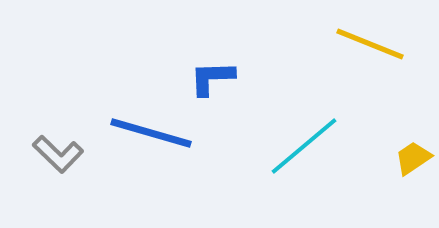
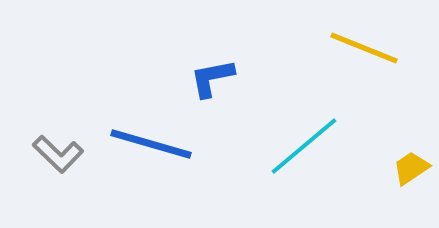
yellow line: moved 6 px left, 4 px down
blue L-shape: rotated 9 degrees counterclockwise
blue line: moved 11 px down
yellow trapezoid: moved 2 px left, 10 px down
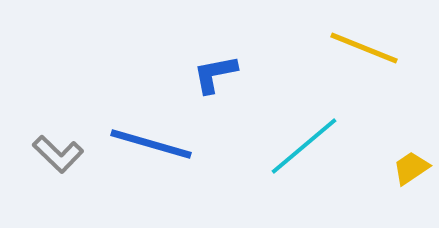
blue L-shape: moved 3 px right, 4 px up
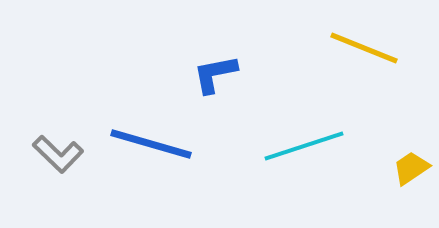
cyan line: rotated 22 degrees clockwise
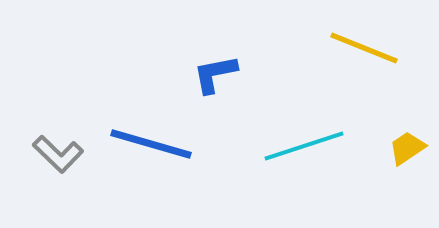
yellow trapezoid: moved 4 px left, 20 px up
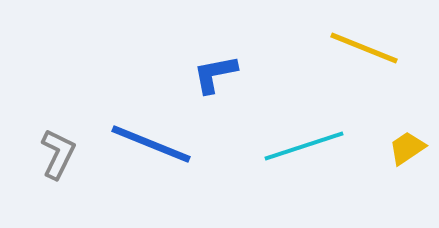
blue line: rotated 6 degrees clockwise
gray L-shape: rotated 108 degrees counterclockwise
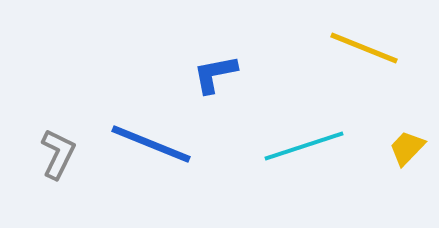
yellow trapezoid: rotated 12 degrees counterclockwise
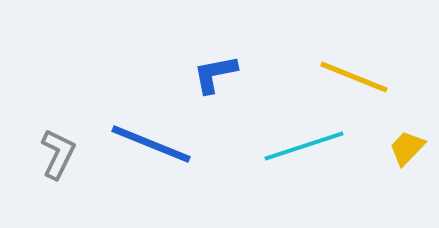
yellow line: moved 10 px left, 29 px down
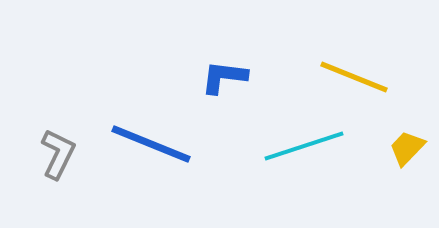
blue L-shape: moved 9 px right, 3 px down; rotated 18 degrees clockwise
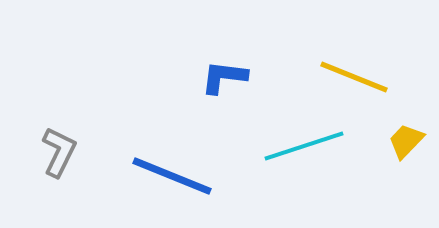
blue line: moved 21 px right, 32 px down
yellow trapezoid: moved 1 px left, 7 px up
gray L-shape: moved 1 px right, 2 px up
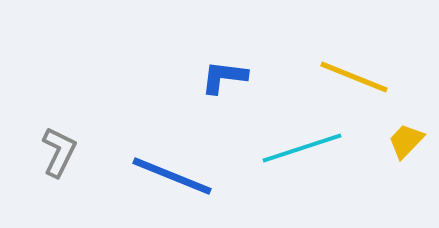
cyan line: moved 2 px left, 2 px down
